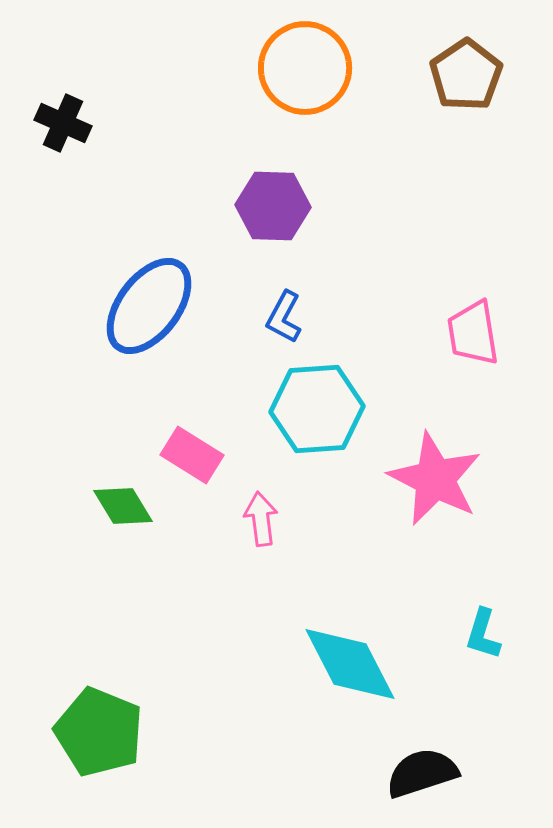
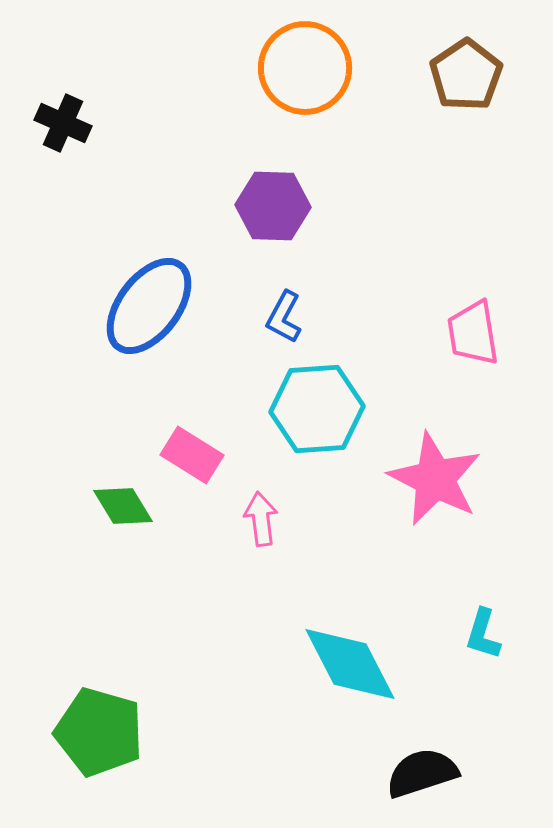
green pentagon: rotated 6 degrees counterclockwise
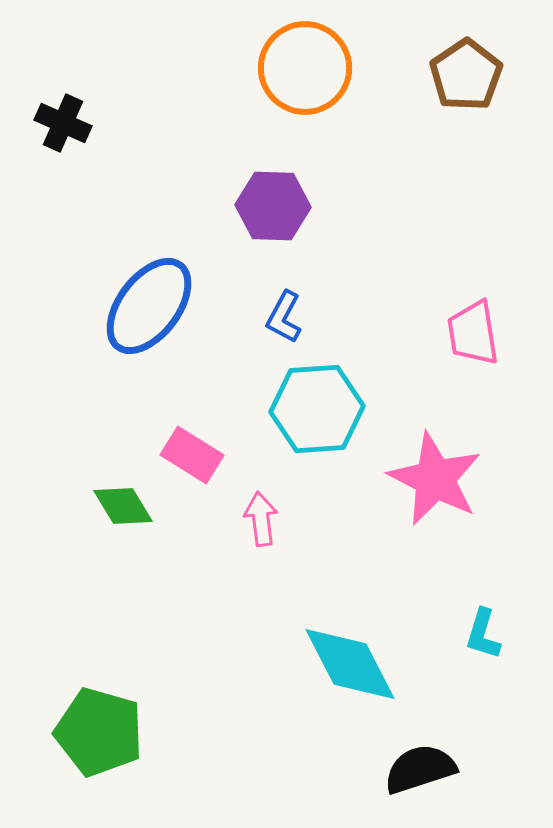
black semicircle: moved 2 px left, 4 px up
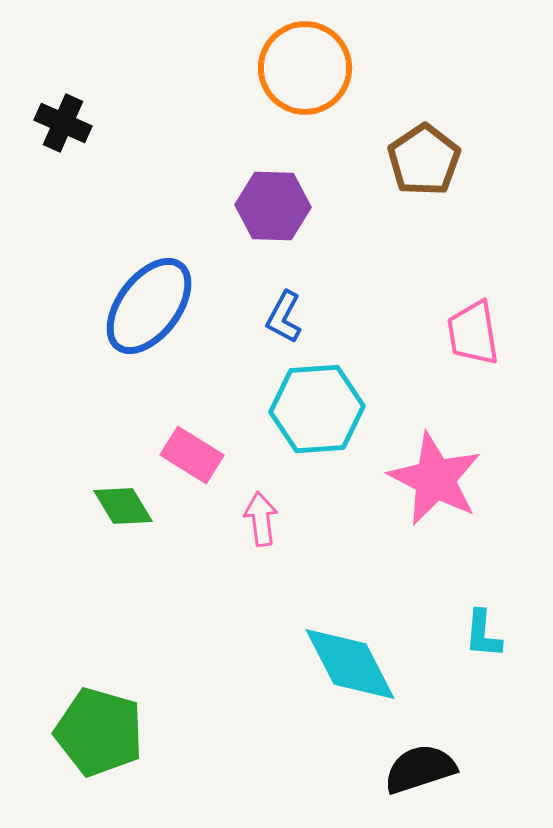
brown pentagon: moved 42 px left, 85 px down
cyan L-shape: rotated 12 degrees counterclockwise
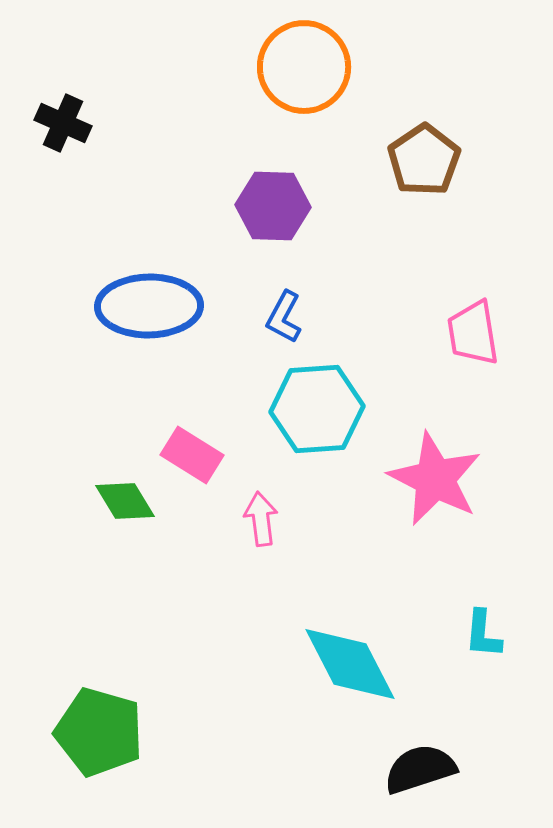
orange circle: moved 1 px left, 1 px up
blue ellipse: rotated 52 degrees clockwise
green diamond: moved 2 px right, 5 px up
